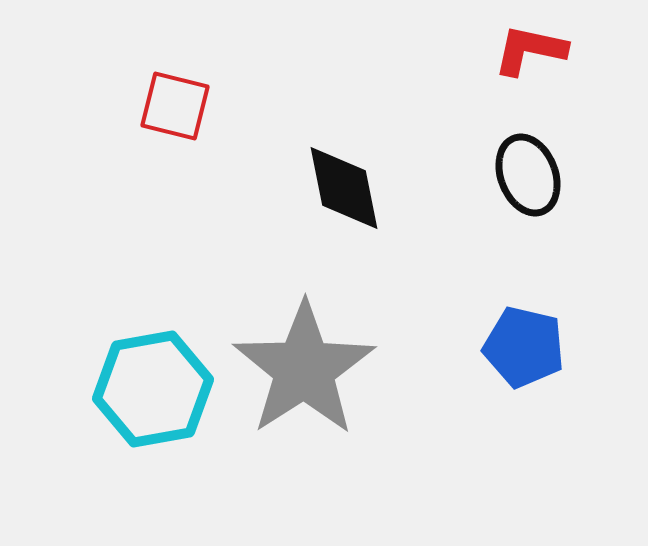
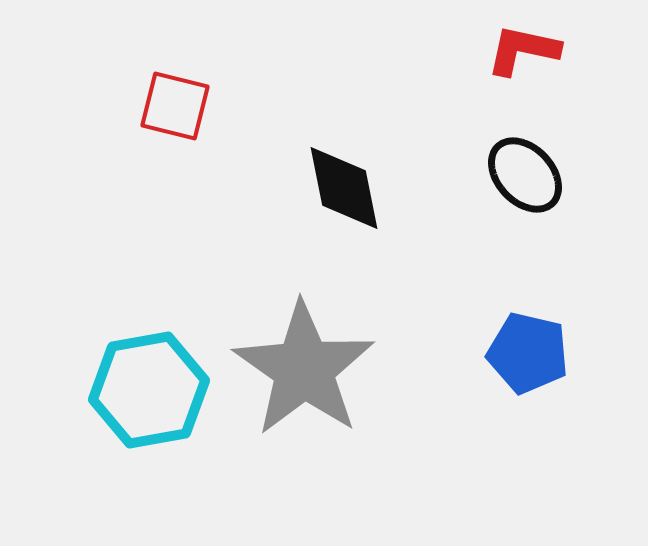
red L-shape: moved 7 px left
black ellipse: moved 3 px left; rotated 22 degrees counterclockwise
blue pentagon: moved 4 px right, 6 px down
gray star: rotated 4 degrees counterclockwise
cyan hexagon: moved 4 px left, 1 px down
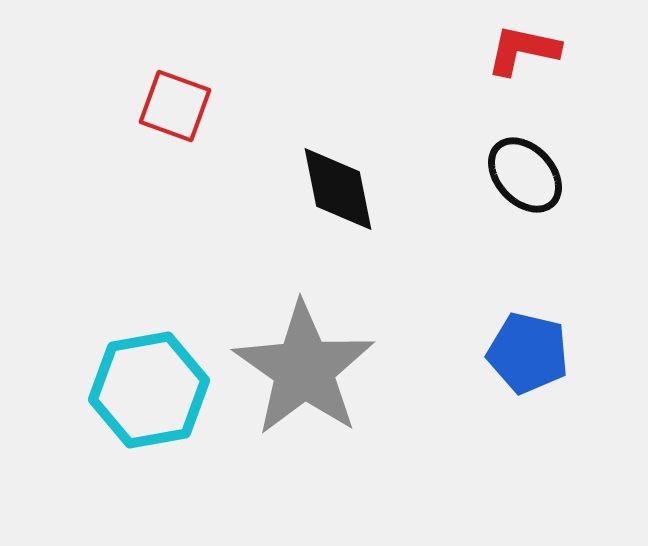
red square: rotated 6 degrees clockwise
black diamond: moved 6 px left, 1 px down
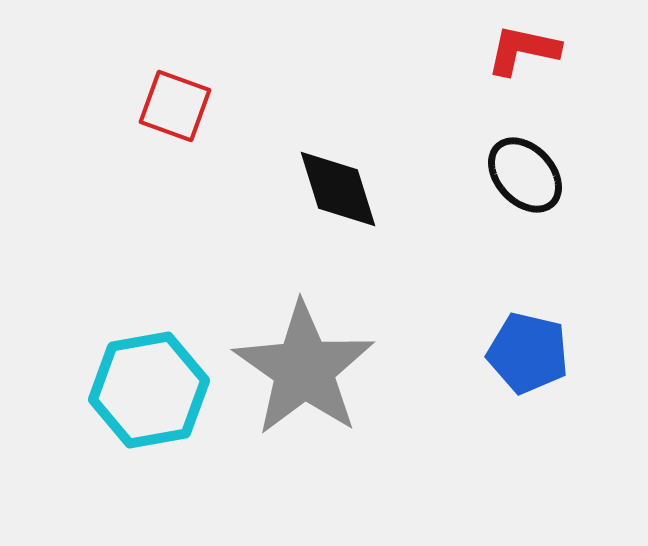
black diamond: rotated 6 degrees counterclockwise
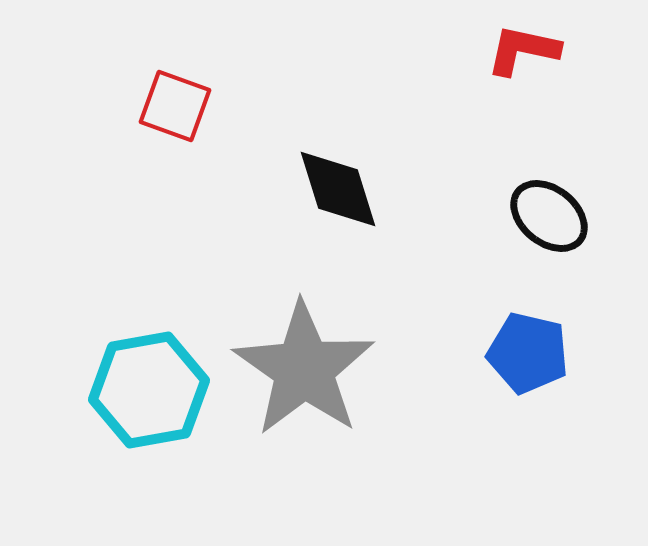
black ellipse: moved 24 px right, 41 px down; rotated 8 degrees counterclockwise
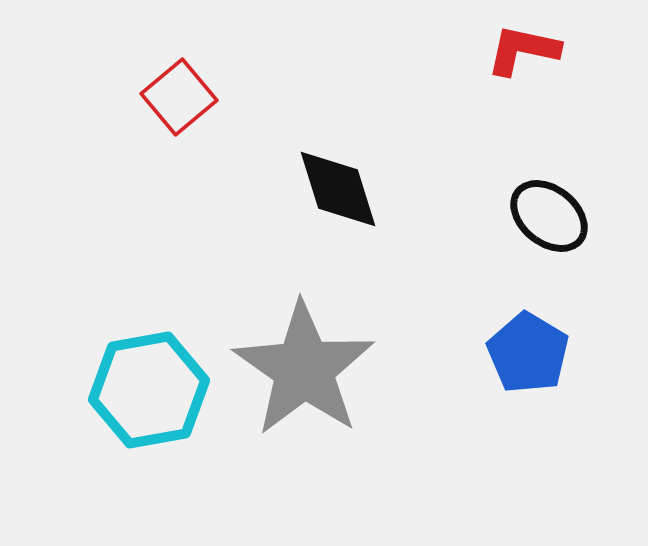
red square: moved 4 px right, 9 px up; rotated 30 degrees clockwise
blue pentagon: rotated 18 degrees clockwise
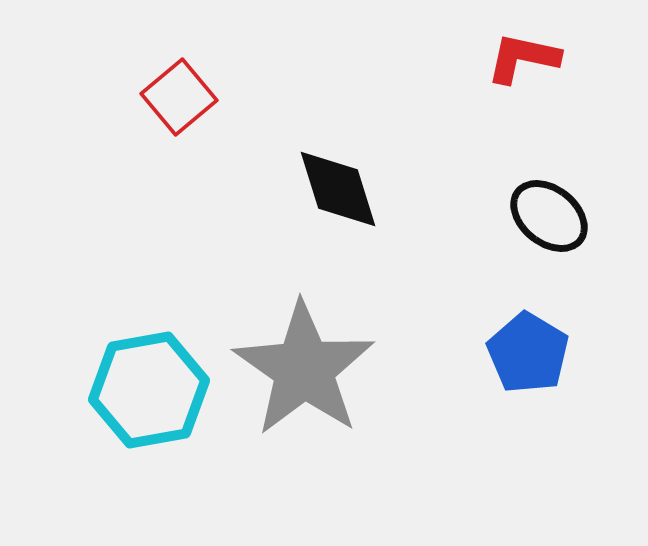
red L-shape: moved 8 px down
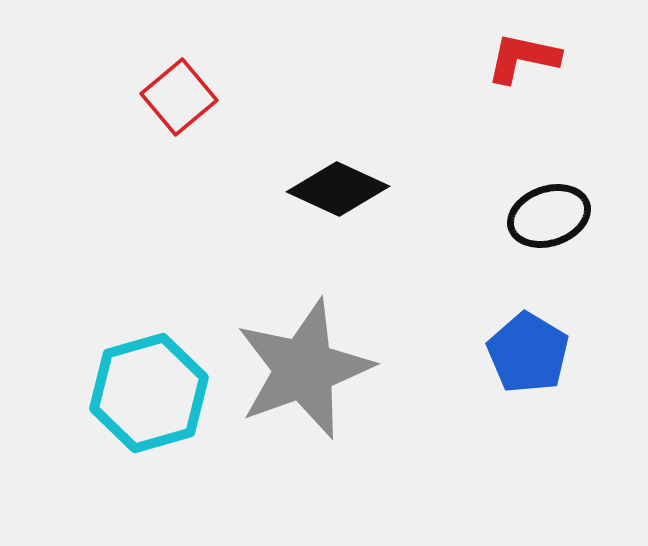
black diamond: rotated 48 degrees counterclockwise
black ellipse: rotated 58 degrees counterclockwise
gray star: rotated 17 degrees clockwise
cyan hexagon: moved 3 px down; rotated 6 degrees counterclockwise
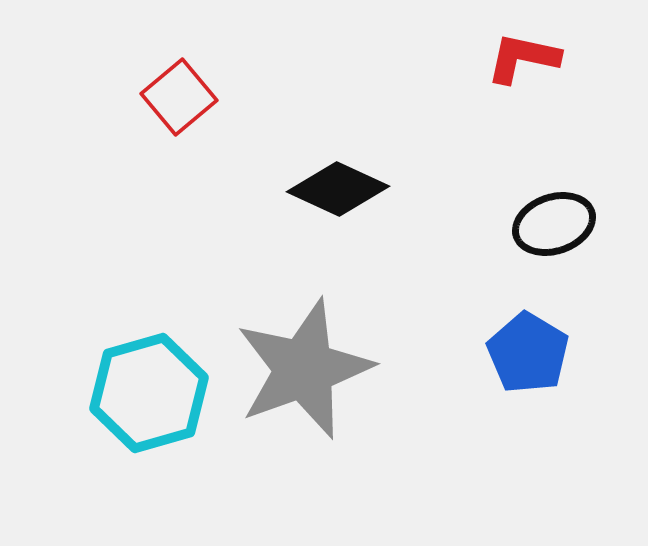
black ellipse: moved 5 px right, 8 px down
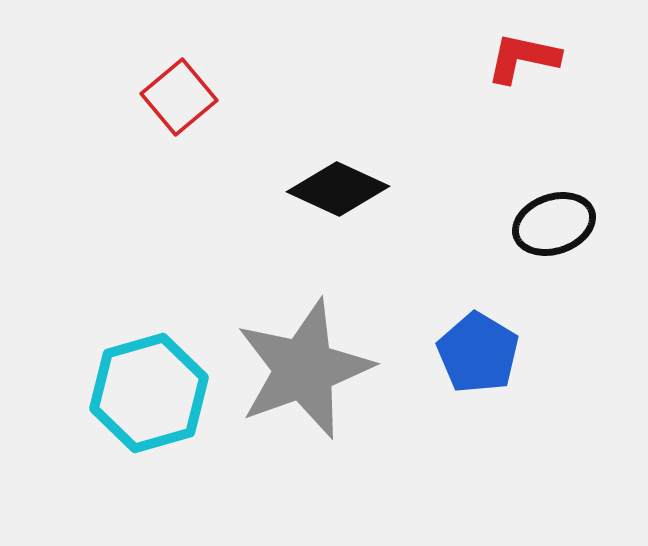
blue pentagon: moved 50 px left
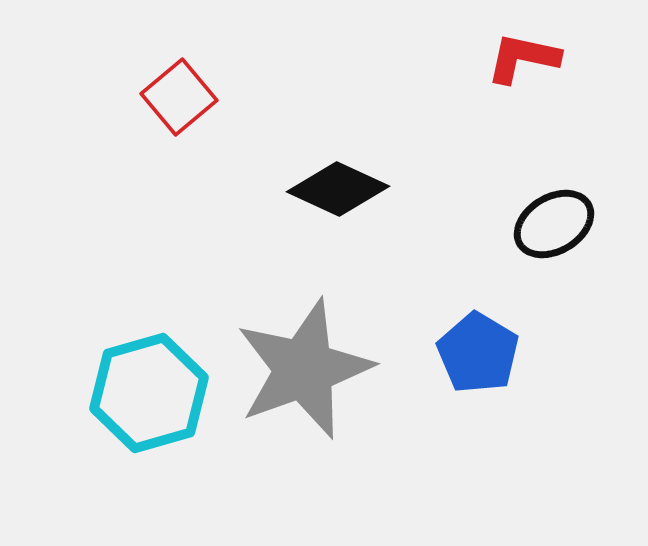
black ellipse: rotated 12 degrees counterclockwise
